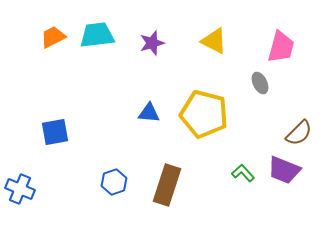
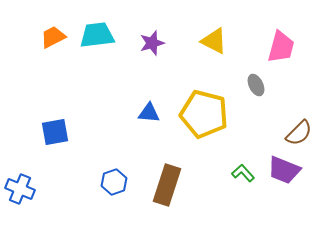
gray ellipse: moved 4 px left, 2 px down
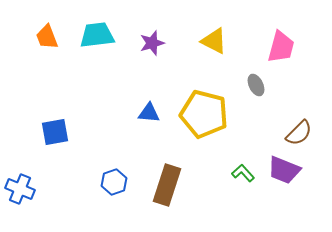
orange trapezoid: moved 6 px left; rotated 84 degrees counterclockwise
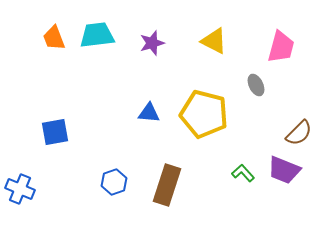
orange trapezoid: moved 7 px right, 1 px down
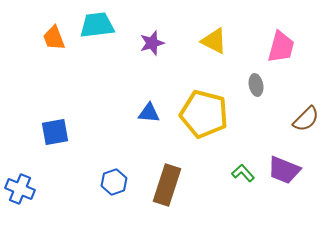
cyan trapezoid: moved 10 px up
gray ellipse: rotated 15 degrees clockwise
brown semicircle: moved 7 px right, 14 px up
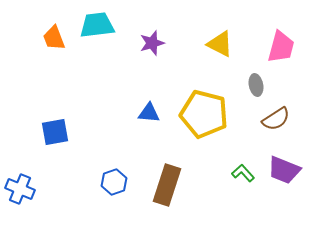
yellow triangle: moved 6 px right, 3 px down
brown semicircle: moved 30 px left; rotated 12 degrees clockwise
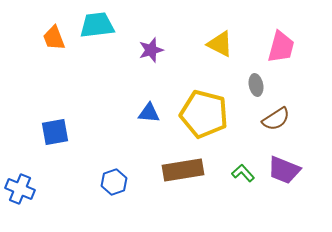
purple star: moved 1 px left, 7 px down
brown rectangle: moved 16 px right, 15 px up; rotated 63 degrees clockwise
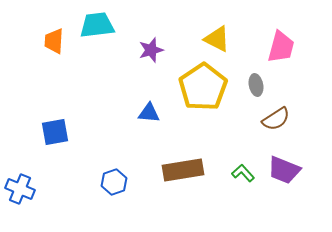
orange trapezoid: moved 3 px down; rotated 24 degrees clockwise
yellow triangle: moved 3 px left, 5 px up
yellow pentagon: moved 1 px left, 27 px up; rotated 24 degrees clockwise
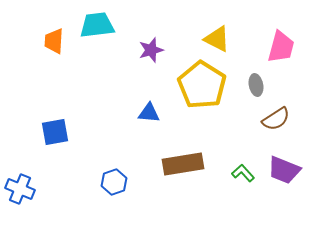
yellow pentagon: moved 1 px left, 2 px up; rotated 6 degrees counterclockwise
brown rectangle: moved 6 px up
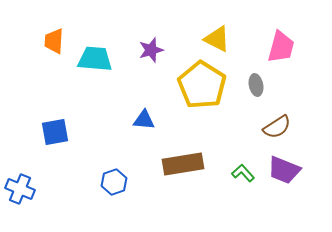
cyan trapezoid: moved 2 px left, 34 px down; rotated 12 degrees clockwise
blue triangle: moved 5 px left, 7 px down
brown semicircle: moved 1 px right, 8 px down
